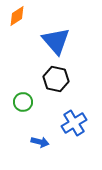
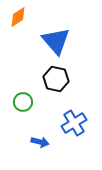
orange diamond: moved 1 px right, 1 px down
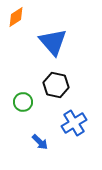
orange diamond: moved 2 px left
blue triangle: moved 3 px left, 1 px down
black hexagon: moved 6 px down
blue arrow: rotated 30 degrees clockwise
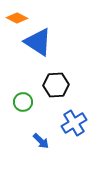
orange diamond: moved 1 px right, 1 px down; rotated 60 degrees clockwise
blue triangle: moved 15 px left; rotated 16 degrees counterclockwise
black hexagon: rotated 15 degrees counterclockwise
blue arrow: moved 1 px right, 1 px up
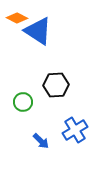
blue triangle: moved 11 px up
blue cross: moved 1 px right, 7 px down
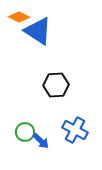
orange diamond: moved 2 px right, 1 px up
green circle: moved 2 px right, 30 px down
blue cross: rotated 30 degrees counterclockwise
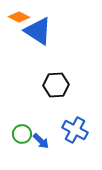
green circle: moved 3 px left, 2 px down
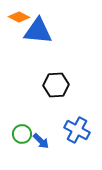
blue triangle: rotated 28 degrees counterclockwise
blue cross: moved 2 px right
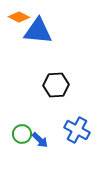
blue arrow: moved 1 px left, 1 px up
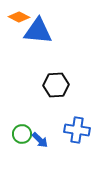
blue cross: rotated 20 degrees counterclockwise
